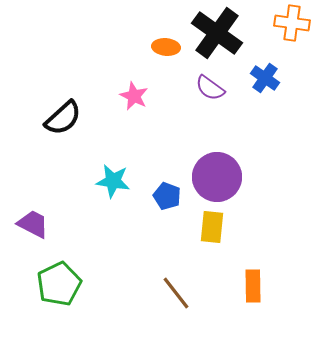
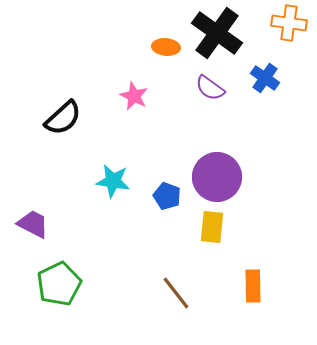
orange cross: moved 3 px left
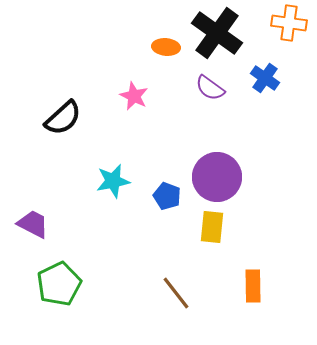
cyan star: rotated 20 degrees counterclockwise
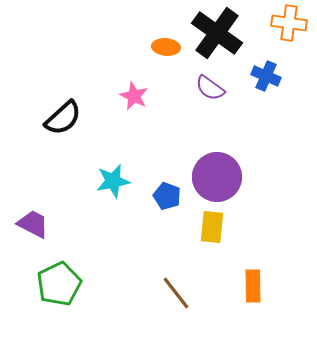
blue cross: moved 1 px right, 2 px up; rotated 12 degrees counterclockwise
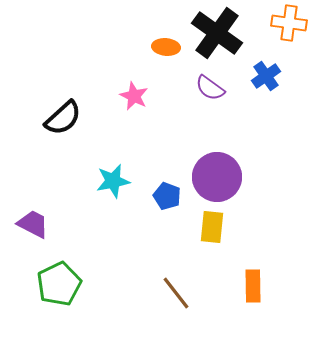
blue cross: rotated 32 degrees clockwise
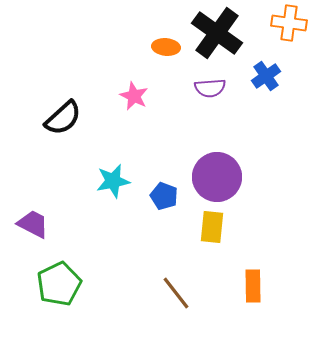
purple semicircle: rotated 40 degrees counterclockwise
blue pentagon: moved 3 px left
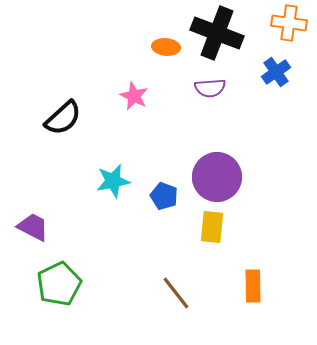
black cross: rotated 15 degrees counterclockwise
blue cross: moved 10 px right, 4 px up
purple trapezoid: moved 3 px down
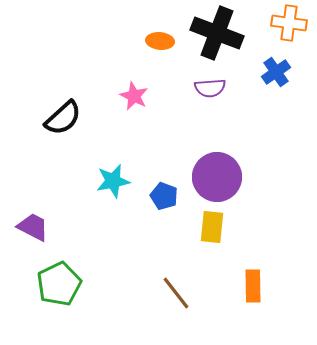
orange ellipse: moved 6 px left, 6 px up
